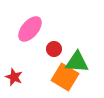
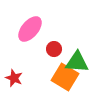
red star: moved 1 px down
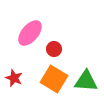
pink ellipse: moved 4 px down
green triangle: moved 9 px right, 19 px down
orange square: moved 11 px left, 2 px down
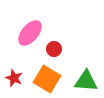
orange square: moved 7 px left
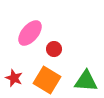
orange square: moved 1 px down
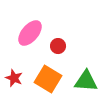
red circle: moved 4 px right, 3 px up
orange square: moved 1 px right, 1 px up
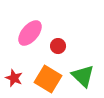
green triangle: moved 3 px left, 5 px up; rotated 40 degrees clockwise
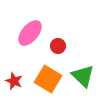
red star: moved 3 px down
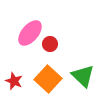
red circle: moved 8 px left, 2 px up
orange square: rotated 12 degrees clockwise
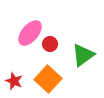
green triangle: moved 21 px up; rotated 40 degrees clockwise
